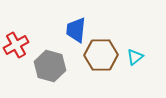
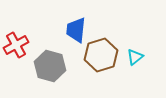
brown hexagon: rotated 16 degrees counterclockwise
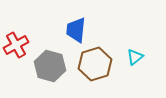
brown hexagon: moved 6 px left, 9 px down
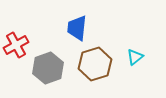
blue trapezoid: moved 1 px right, 2 px up
gray hexagon: moved 2 px left, 2 px down; rotated 24 degrees clockwise
